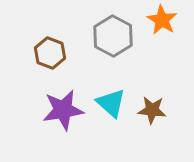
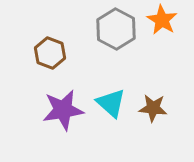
gray hexagon: moved 3 px right, 7 px up
brown star: moved 1 px right, 2 px up
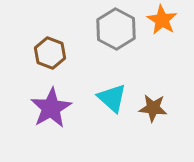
cyan triangle: moved 1 px right, 5 px up
purple star: moved 12 px left, 2 px up; rotated 21 degrees counterclockwise
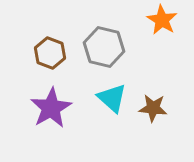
gray hexagon: moved 12 px left, 18 px down; rotated 15 degrees counterclockwise
